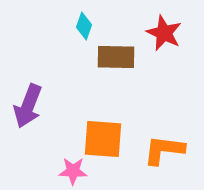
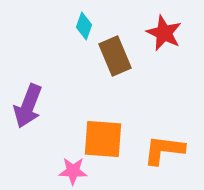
brown rectangle: moved 1 px left, 1 px up; rotated 66 degrees clockwise
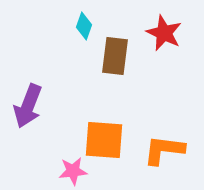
brown rectangle: rotated 30 degrees clockwise
orange square: moved 1 px right, 1 px down
pink star: rotated 8 degrees counterclockwise
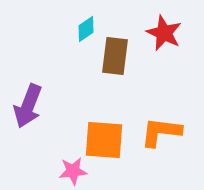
cyan diamond: moved 2 px right, 3 px down; rotated 36 degrees clockwise
orange L-shape: moved 3 px left, 18 px up
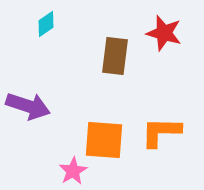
cyan diamond: moved 40 px left, 5 px up
red star: rotated 9 degrees counterclockwise
purple arrow: rotated 93 degrees counterclockwise
orange L-shape: rotated 6 degrees counterclockwise
pink star: rotated 24 degrees counterclockwise
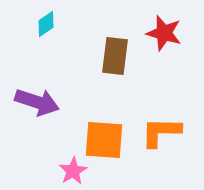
purple arrow: moved 9 px right, 4 px up
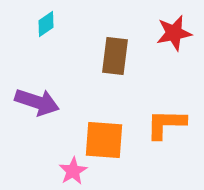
red star: moved 10 px right; rotated 27 degrees counterclockwise
orange L-shape: moved 5 px right, 8 px up
